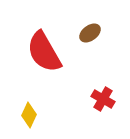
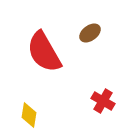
red cross: moved 2 px down
yellow diamond: rotated 15 degrees counterclockwise
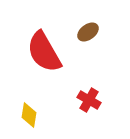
brown ellipse: moved 2 px left, 1 px up
red cross: moved 14 px left, 1 px up
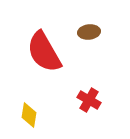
brown ellipse: moved 1 px right; rotated 30 degrees clockwise
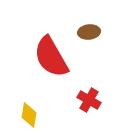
red semicircle: moved 7 px right, 5 px down
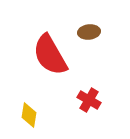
red semicircle: moved 1 px left, 2 px up
